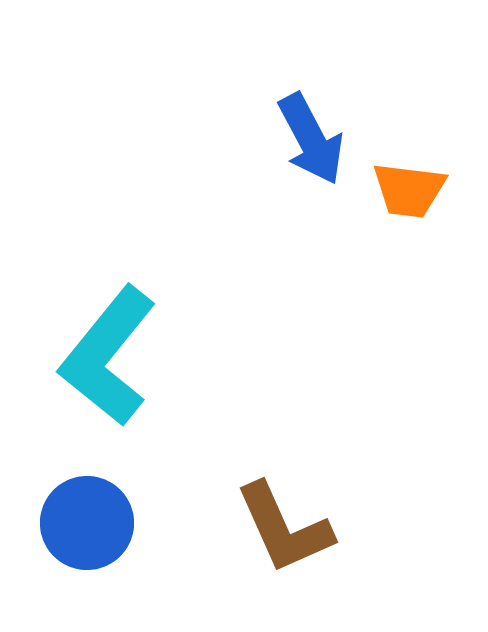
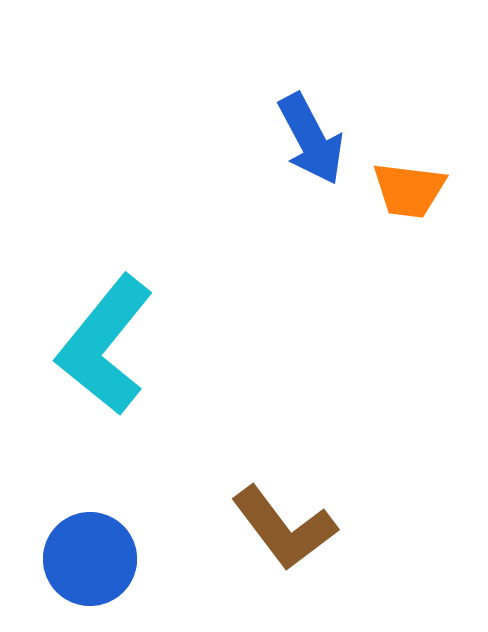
cyan L-shape: moved 3 px left, 11 px up
blue circle: moved 3 px right, 36 px down
brown L-shape: rotated 13 degrees counterclockwise
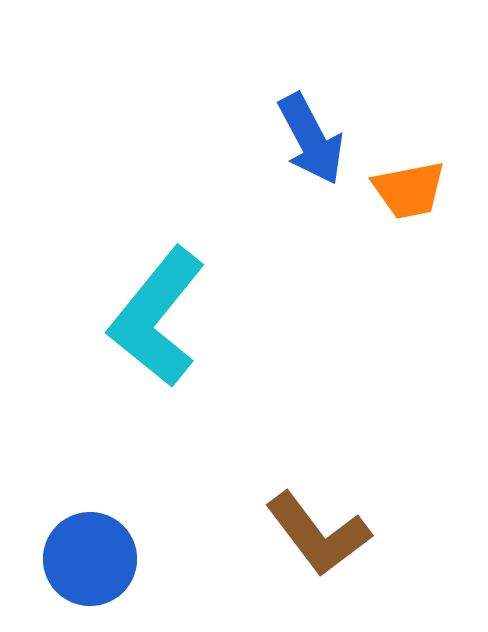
orange trapezoid: rotated 18 degrees counterclockwise
cyan L-shape: moved 52 px right, 28 px up
brown L-shape: moved 34 px right, 6 px down
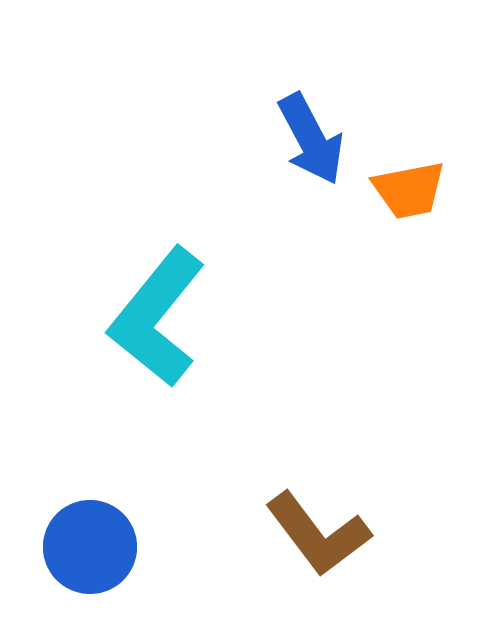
blue circle: moved 12 px up
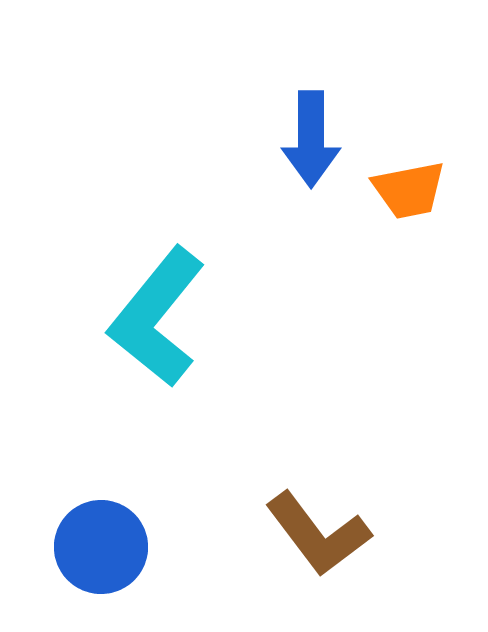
blue arrow: rotated 28 degrees clockwise
blue circle: moved 11 px right
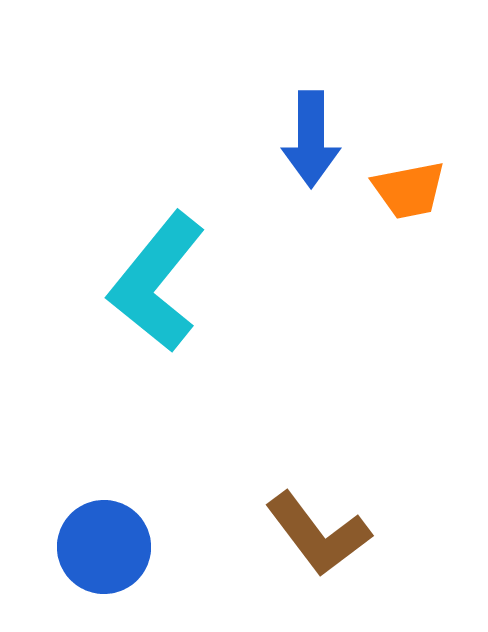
cyan L-shape: moved 35 px up
blue circle: moved 3 px right
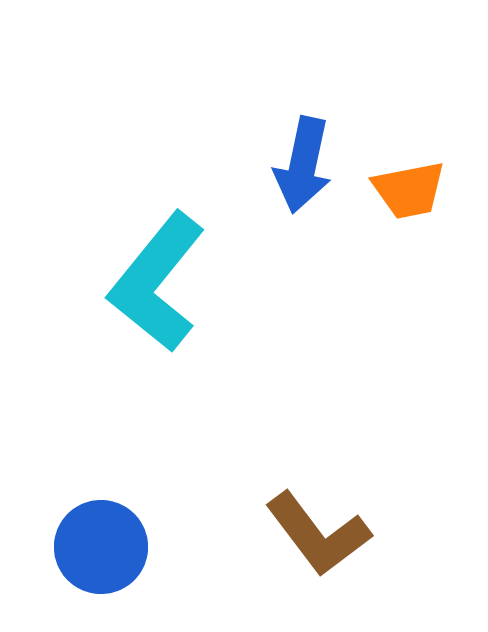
blue arrow: moved 8 px left, 26 px down; rotated 12 degrees clockwise
blue circle: moved 3 px left
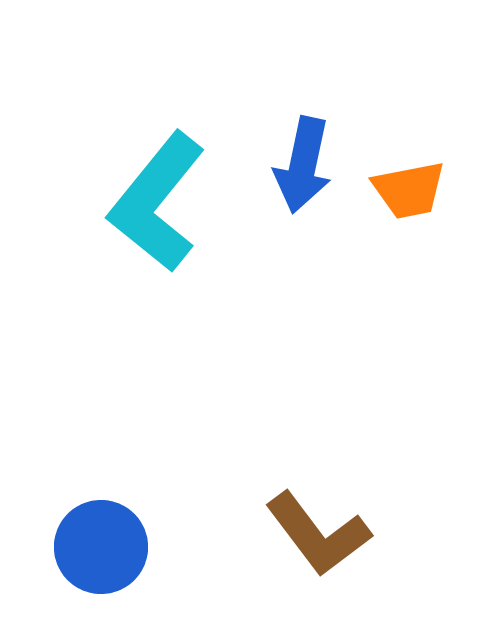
cyan L-shape: moved 80 px up
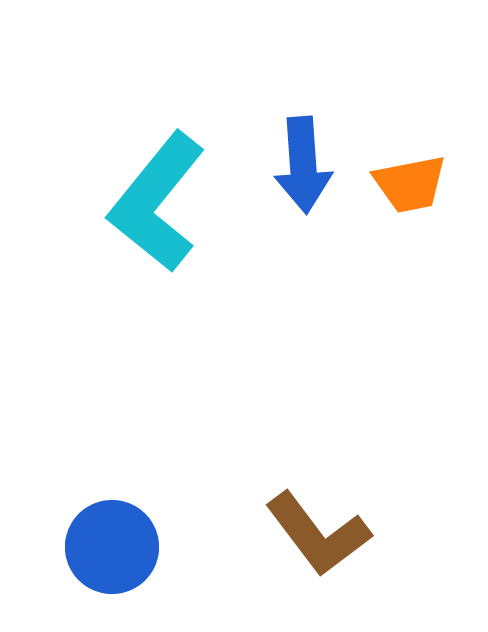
blue arrow: rotated 16 degrees counterclockwise
orange trapezoid: moved 1 px right, 6 px up
blue circle: moved 11 px right
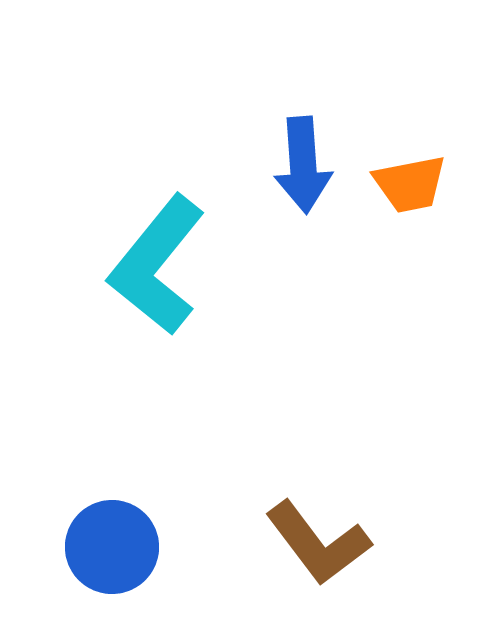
cyan L-shape: moved 63 px down
brown L-shape: moved 9 px down
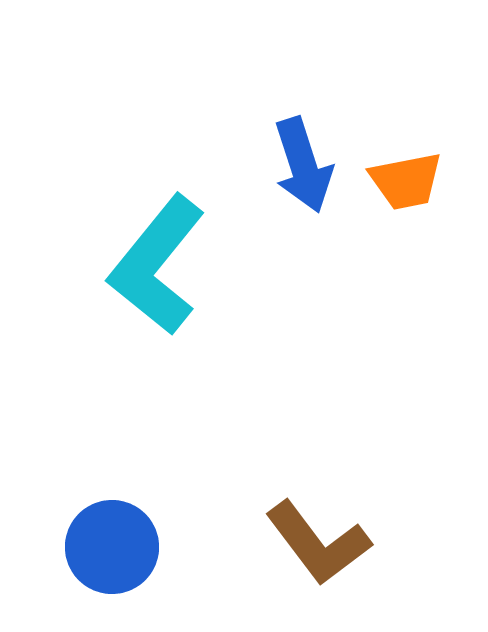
blue arrow: rotated 14 degrees counterclockwise
orange trapezoid: moved 4 px left, 3 px up
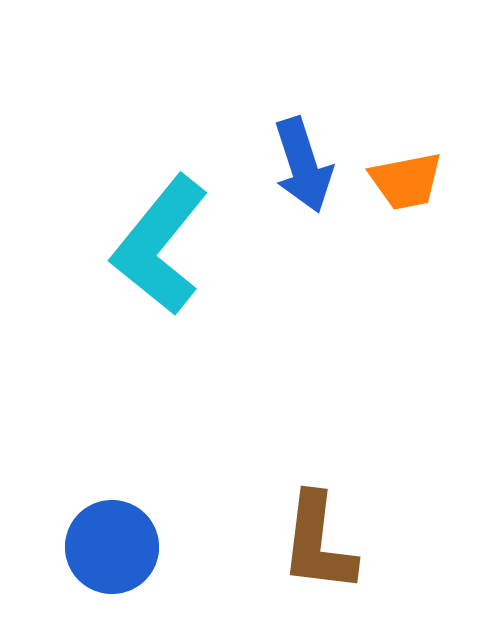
cyan L-shape: moved 3 px right, 20 px up
brown L-shape: rotated 44 degrees clockwise
